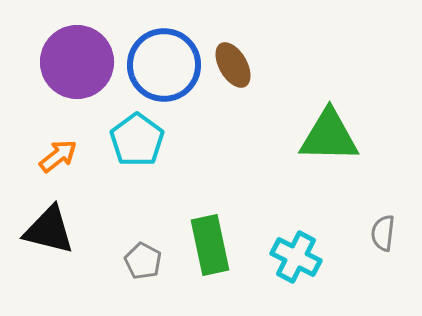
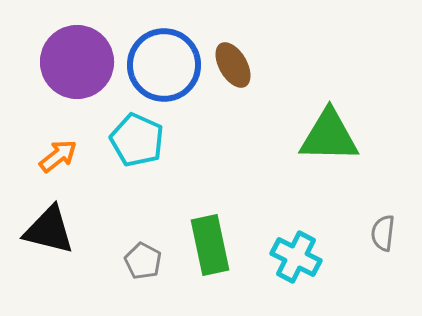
cyan pentagon: rotated 12 degrees counterclockwise
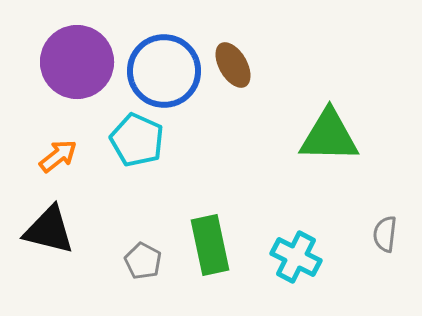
blue circle: moved 6 px down
gray semicircle: moved 2 px right, 1 px down
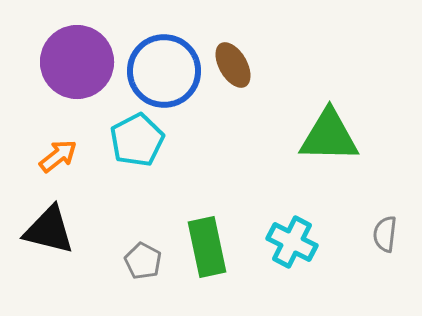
cyan pentagon: rotated 20 degrees clockwise
green rectangle: moved 3 px left, 2 px down
cyan cross: moved 4 px left, 15 px up
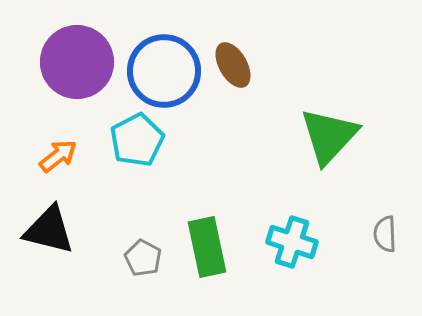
green triangle: rotated 48 degrees counterclockwise
gray semicircle: rotated 9 degrees counterclockwise
cyan cross: rotated 9 degrees counterclockwise
gray pentagon: moved 3 px up
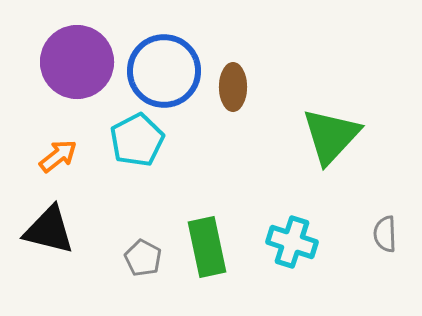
brown ellipse: moved 22 px down; rotated 30 degrees clockwise
green triangle: moved 2 px right
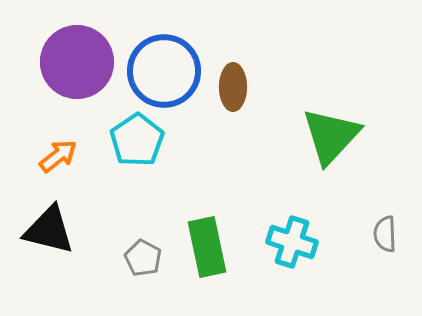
cyan pentagon: rotated 6 degrees counterclockwise
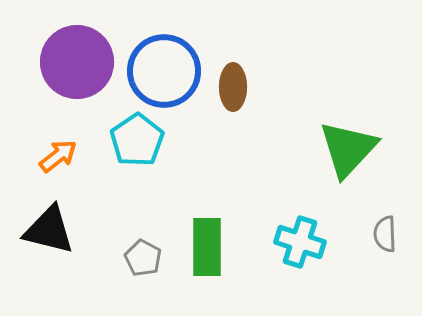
green triangle: moved 17 px right, 13 px down
cyan cross: moved 8 px right
green rectangle: rotated 12 degrees clockwise
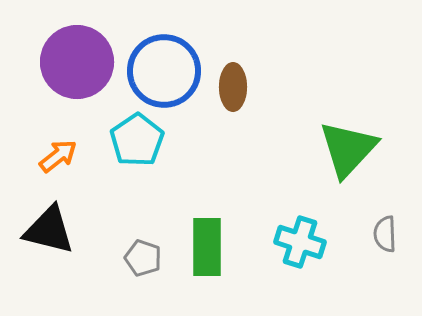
gray pentagon: rotated 9 degrees counterclockwise
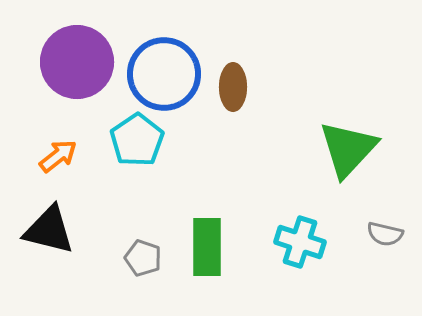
blue circle: moved 3 px down
gray semicircle: rotated 75 degrees counterclockwise
